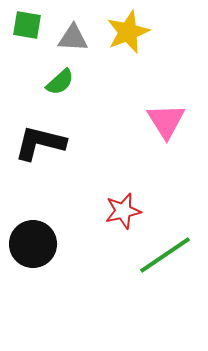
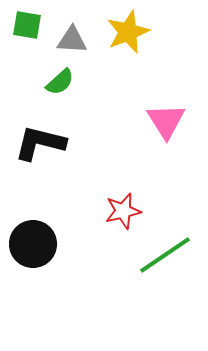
gray triangle: moved 1 px left, 2 px down
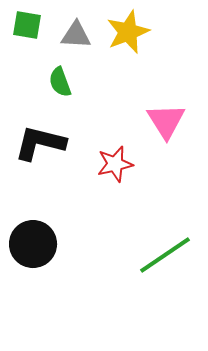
gray triangle: moved 4 px right, 5 px up
green semicircle: rotated 112 degrees clockwise
red star: moved 8 px left, 47 px up
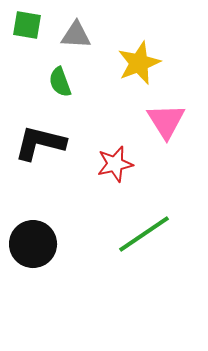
yellow star: moved 11 px right, 31 px down
green line: moved 21 px left, 21 px up
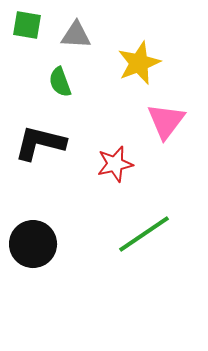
pink triangle: rotated 9 degrees clockwise
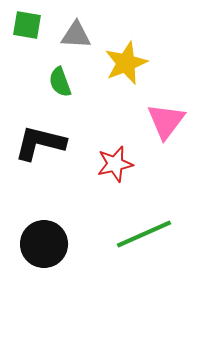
yellow star: moved 13 px left
green line: rotated 10 degrees clockwise
black circle: moved 11 px right
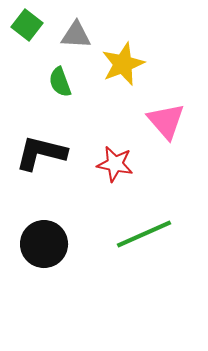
green square: rotated 28 degrees clockwise
yellow star: moved 3 px left, 1 px down
pink triangle: rotated 18 degrees counterclockwise
black L-shape: moved 1 px right, 10 px down
red star: rotated 24 degrees clockwise
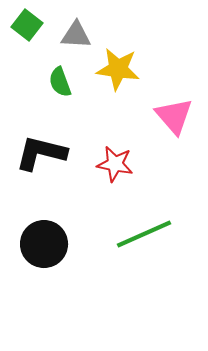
yellow star: moved 5 px left, 5 px down; rotated 30 degrees clockwise
pink triangle: moved 8 px right, 5 px up
